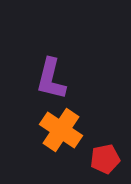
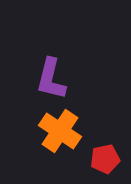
orange cross: moved 1 px left, 1 px down
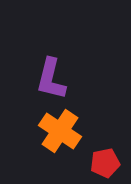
red pentagon: moved 4 px down
